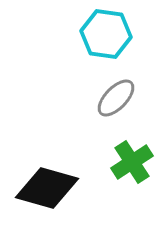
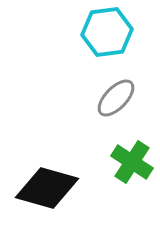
cyan hexagon: moved 1 px right, 2 px up; rotated 15 degrees counterclockwise
green cross: rotated 24 degrees counterclockwise
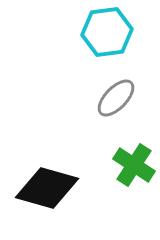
green cross: moved 2 px right, 3 px down
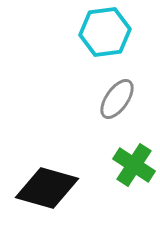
cyan hexagon: moved 2 px left
gray ellipse: moved 1 px right, 1 px down; rotated 9 degrees counterclockwise
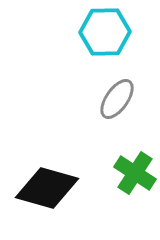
cyan hexagon: rotated 6 degrees clockwise
green cross: moved 1 px right, 8 px down
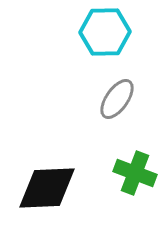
green cross: rotated 12 degrees counterclockwise
black diamond: rotated 18 degrees counterclockwise
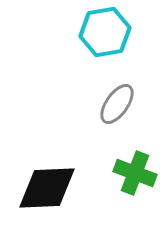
cyan hexagon: rotated 9 degrees counterclockwise
gray ellipse: moved 5 px down
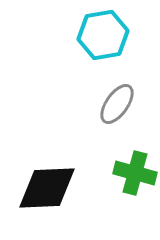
cyan hexagon: moved 2 px left, 3 px down
green cross: rotated 6 degrees counterclockwise
